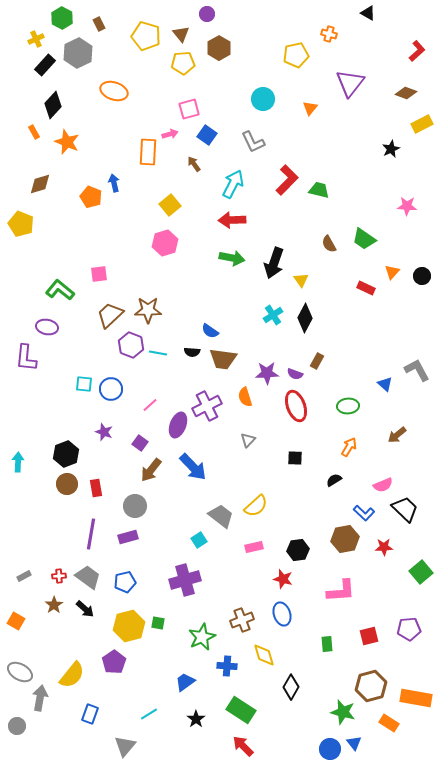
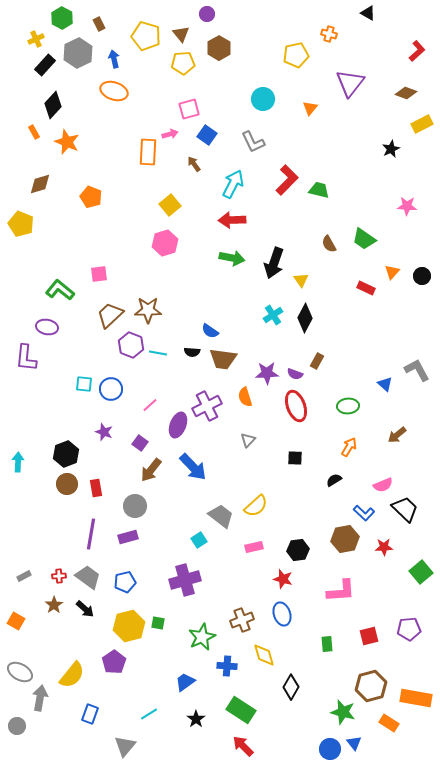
blue arrow at (114, 183): moved 124 px up
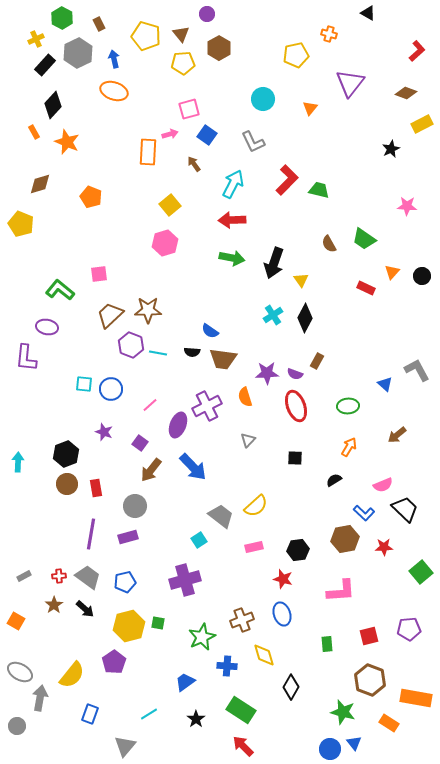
brown hexagon at (371, 686): moved 1 px left, 6 px up; rotated 24 degrees counterclockwise
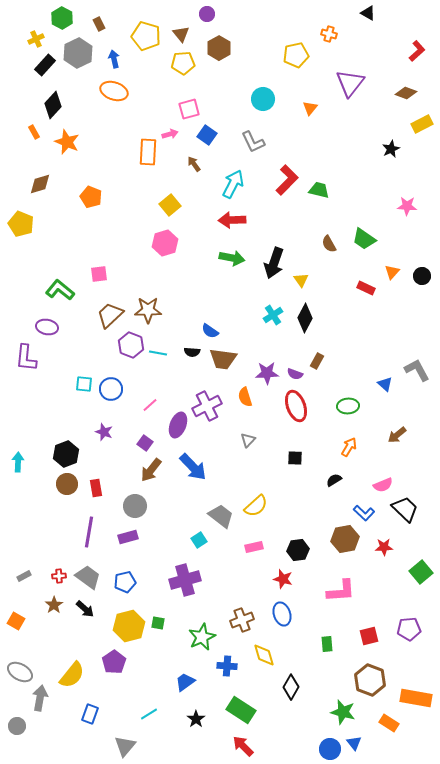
purple square at (140, 443): moved 5 px right
purple line at (91, 534): moved 2 px left, 2 px up
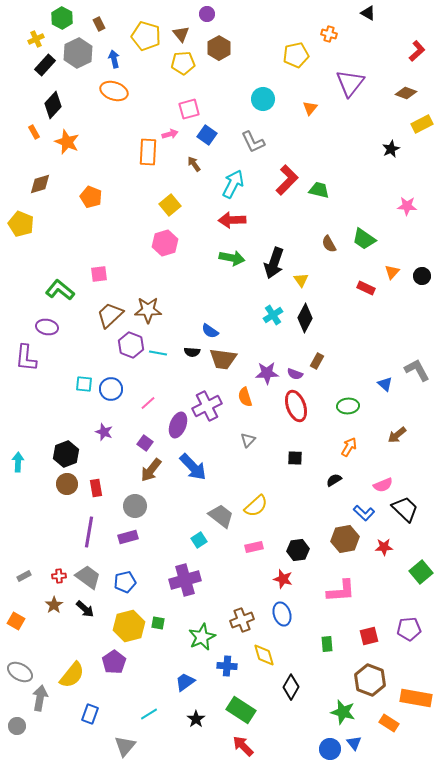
pink line at (150, 405): moved 2 px left, 2 px up
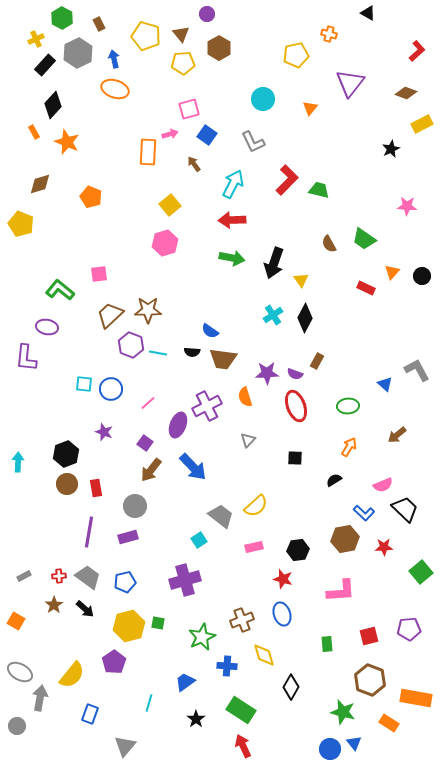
orange ellipse at (114, 91): moved 1 px right, 2 px up
cyan line at (149, 714): moved 11 px up; rotated 42 degrees counterclockwise
red arrow at (243, 746): rotated 20 degrees clockwise
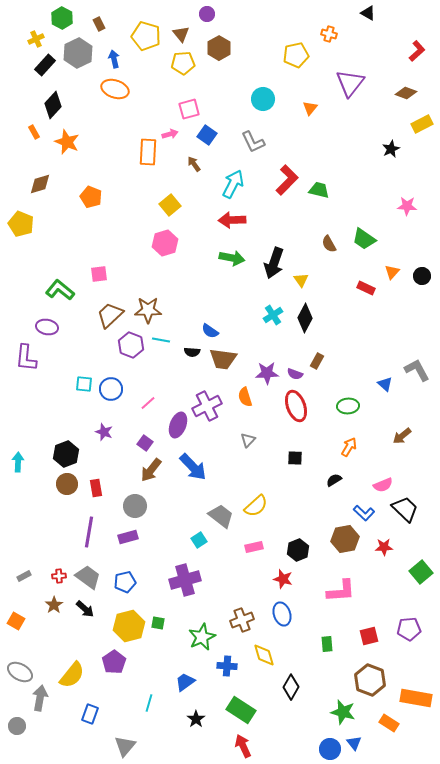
cyan line at (158, 353): moved 3 px right, 13 px up
brown arrow at (397, 435): moved 5 px right, 1 px down
black hexagon at (298, 550): rotated 15 degrees counterclockwise
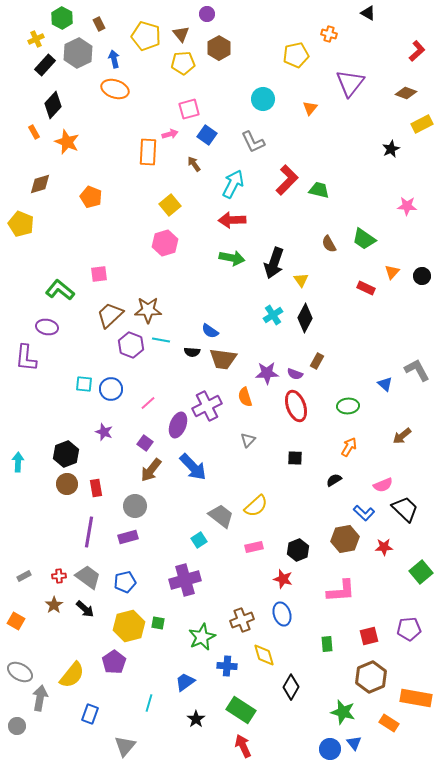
brown hexagon at (370, 680): moved 1 px right, 3 px up; rotated 16 degrees clockwise
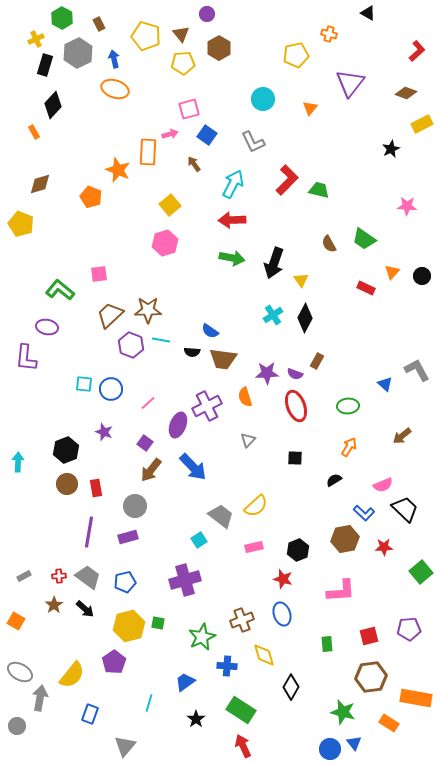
black rectangle at (45, 65): rotated 25 degrees counterclockwise
orange star at (67, 142): moved 51 px right, 28 px down
black hexagon at (66, 454): moved 4 px up
brown hexagon at (371, 677): rotated 16 degrees clockwise
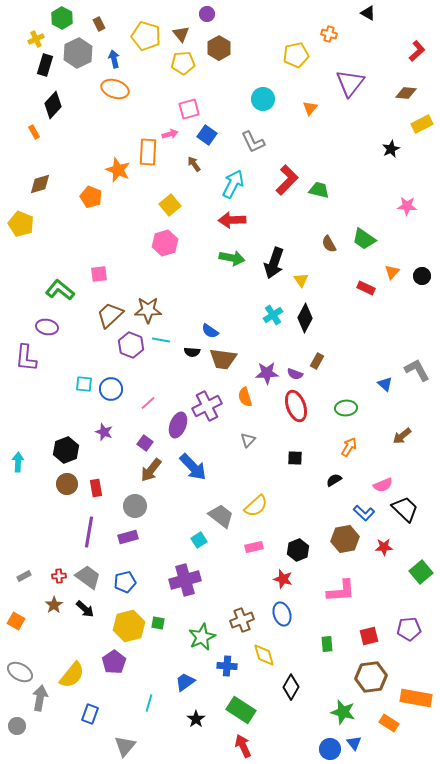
brown diamond at (406, 93): rotated 15 degrees counterclockwise
green ellipse at (348, 406): moved 2 px left, 2 px down
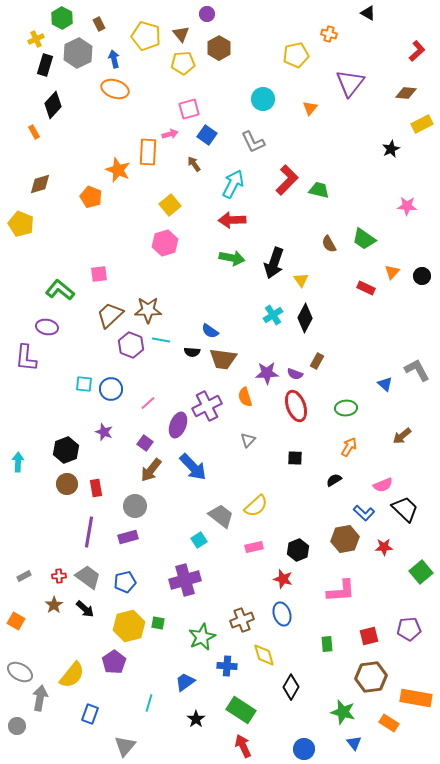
blue circle at (330, 749): moved 26 px left
